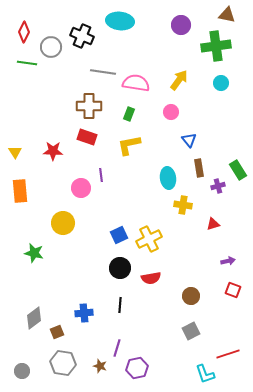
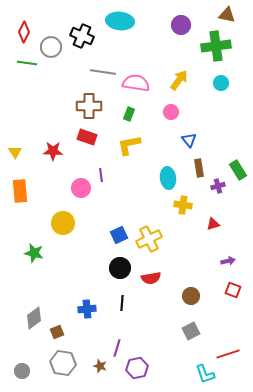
black line at (120, 305): moved 2 px right, 2 px up
blue cross at (84, 313): moved 3 px right, 4 px up
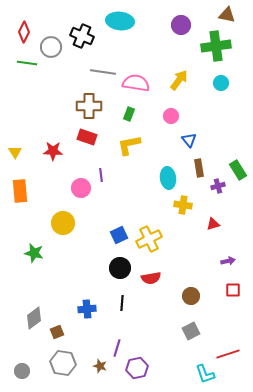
pink circle at (171, 112): moved 4 px down
red square at (233, 290): rotated 21 degrees counterclockwise
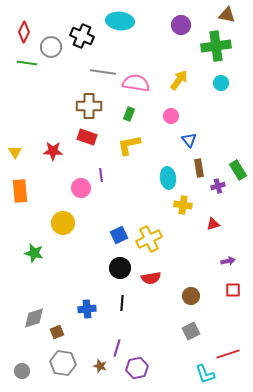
gray diamond at (34, 318): rotated 20 degrees clockwise
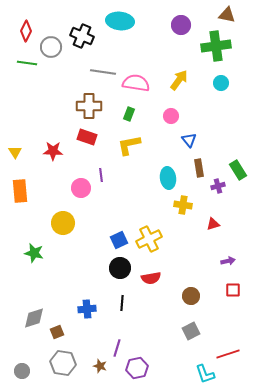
red diamond at (24, 32): moved 2 px right, 1 px up
blue square at (119, 235): moved 5 px down
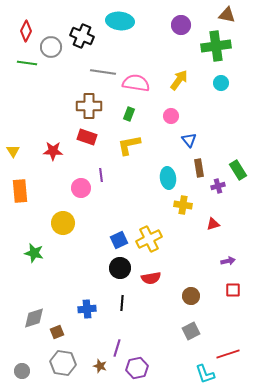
yellow triangle at (15, 152): moved 2 px left, 1 px up
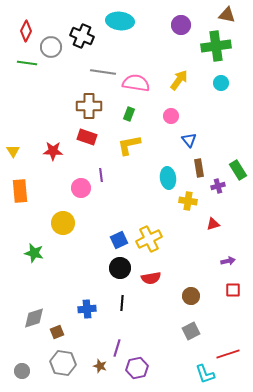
yellow cross at (183, 205): moved 5 px right, 4 px up
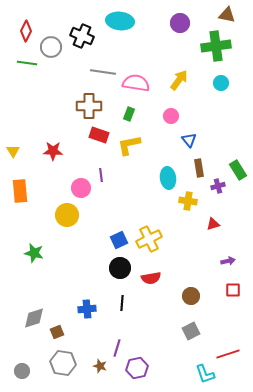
purple circle at (181, 25): moved 1 px left, 2 px up
red rectangle at (87, 137): moved 12 px right, 2 px up
yellow circle at (63, 223): moved 4 px right, 8 px up
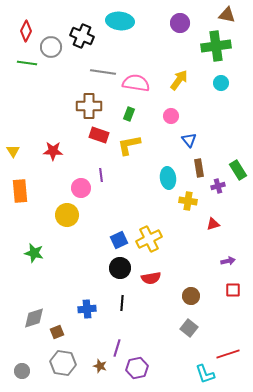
gray square at (191, 331): moved 2 px left, 3 px up; rotated 24 degrees counterclockwise
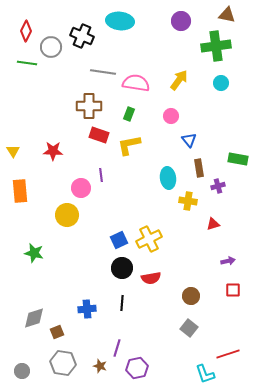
purple circle at (180, 23): moved 1 px right, 2 px up
green rectangle at (238, 170): moved 11 px up; rotated 48 degrees counterclockwise
black circle at (120, 268): moved 2 px right
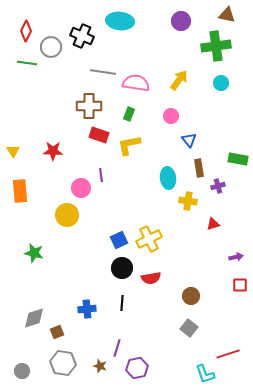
purple arrow at (228, 261): moved 8 px right, 4 px up
red square at (233, 290): moved 7 px right, 5 px up
